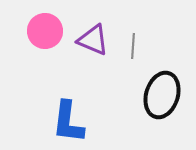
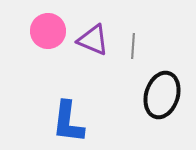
pink circle: moved 3 px right
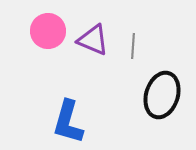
blue L-shape: rotated 9 degrees clockwise
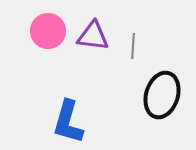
purple triangle: moved 4 px up; rotated 16 degrees counterclockwise
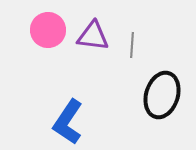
pink circle: moved 1 px up
gray line: moved 1 px left, 1 px up
blue L-shape: rotated 18 degrees clockwise
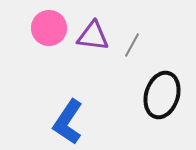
pink circle: moved 1 px right, 2 px up
gray line: rotated 25 degrees clockwise
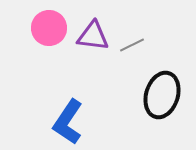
gray line: rotated 35 degrees clockwise
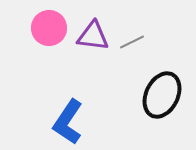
gray line: moved 3 px up
black ellipse: rotated 9 degrees clockwise
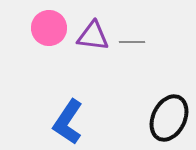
gray line: rotated 25 degrees clockwise
black ellipse: moved 7 px right, 23 px down
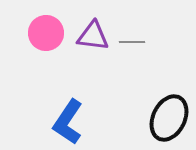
pink circle: moved 3 px left, 5 px down
